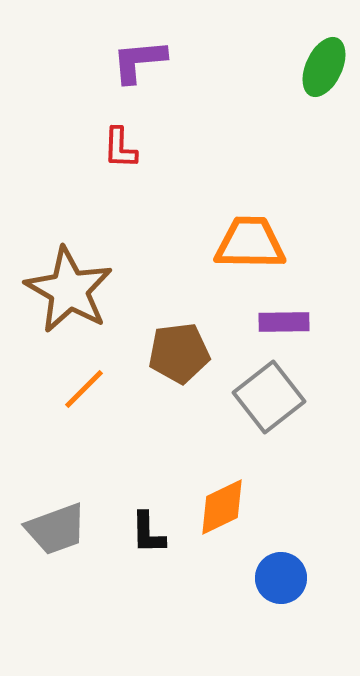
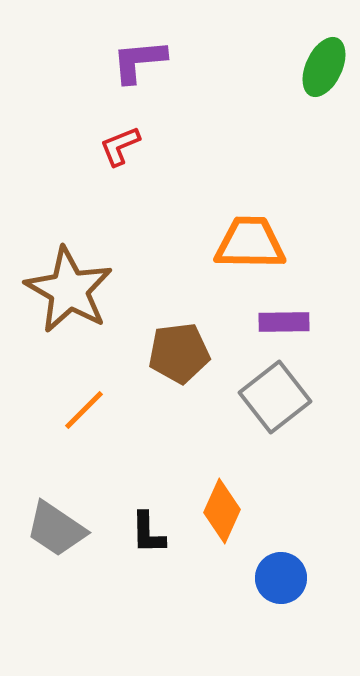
red L-shape: moved 2 px up; rotated 66 degrees clockwise
orange line: moved 21 px down
gray square: moved 6 px right
orange diamond: moved 4 px down; rotated 40 degrees counterclockwise
gray trapezoid: rotated 54 degrees clockwise
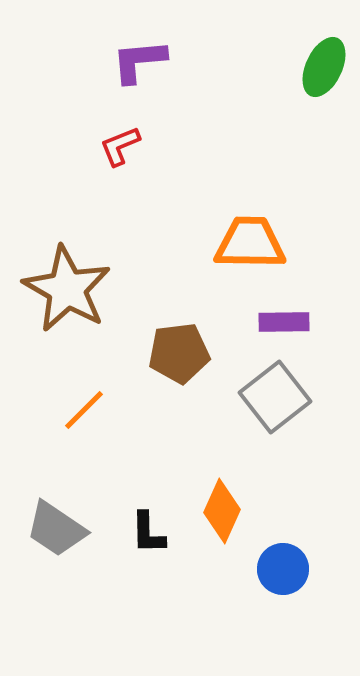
brown star: moved 2 px left, 1 px up
blue circle: moved 2 px right, 9 px up
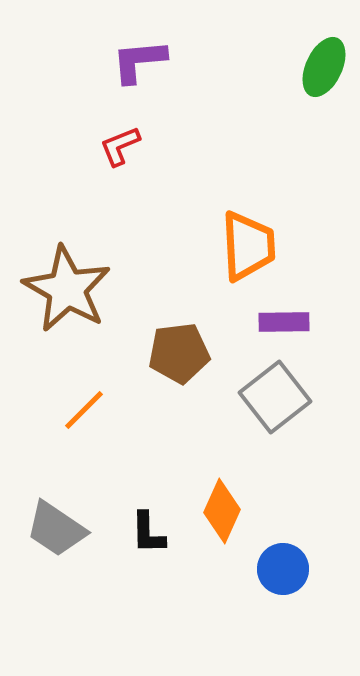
orange trapezoid: moved 2 px left, 3 px down; rotated 86 degrees clockwise
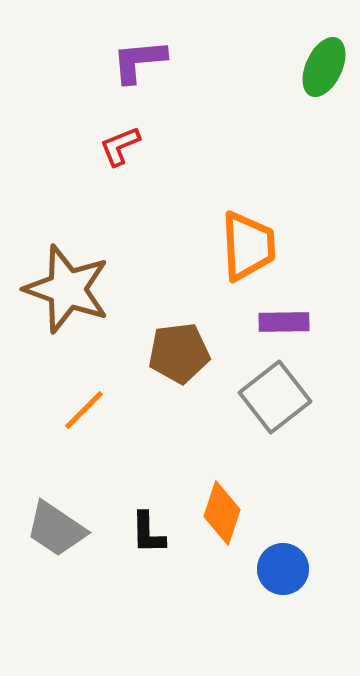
brown star: rotated 10 degrees counterclockwise
orange diamond: moved 2 px down; rotated 6 degrees counterclockwise
